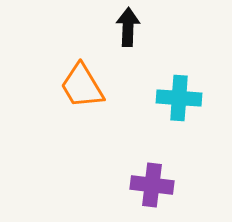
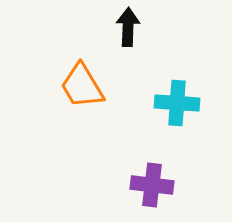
cyan cross: moved 2 px left, 5 px down
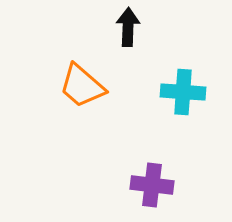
orange trapezoid: rotated 18 degrees counterclockwise
cyan cross: moved 6 px right, 11 px up
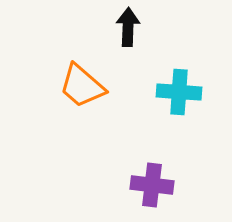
cyan cross: moved 4 px left
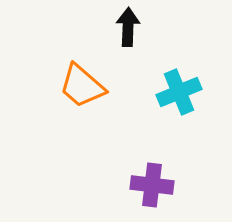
cyan cross: rotated 27 degrees counterclockwise
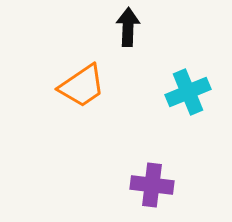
orange trapezoid: rotated 75 degrees counterclockwise
cyan cross: moved 9 px right
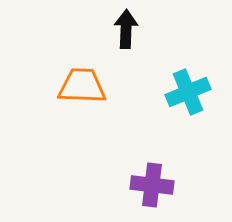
black arrow: moved 2 px left, 2 px down
orange trapezoid: rotated 144 degrees counterclockwise
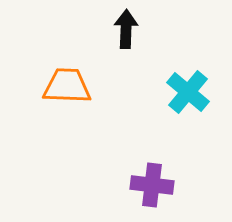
orange trapezoid: moved 15 px left
cyan cross: rotated 27 degrees counterclockwise
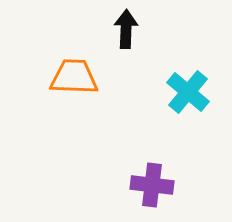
orange trapezoid: moved 7 px right, 9 px up
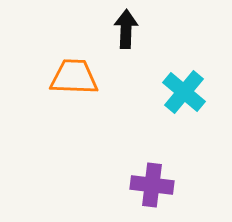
cyan cross: moved 4 px left
